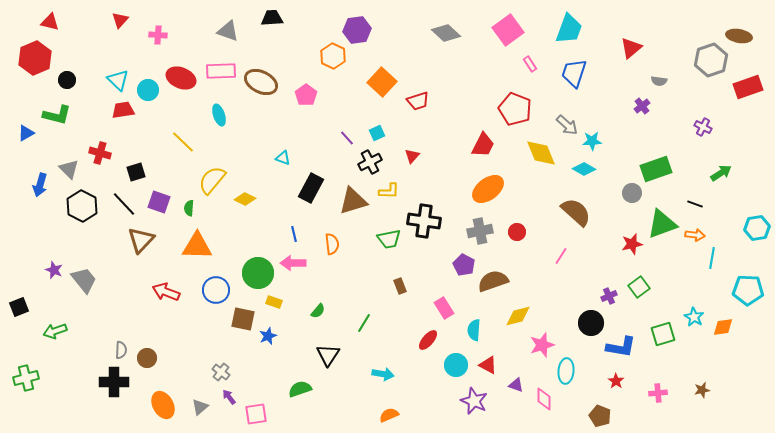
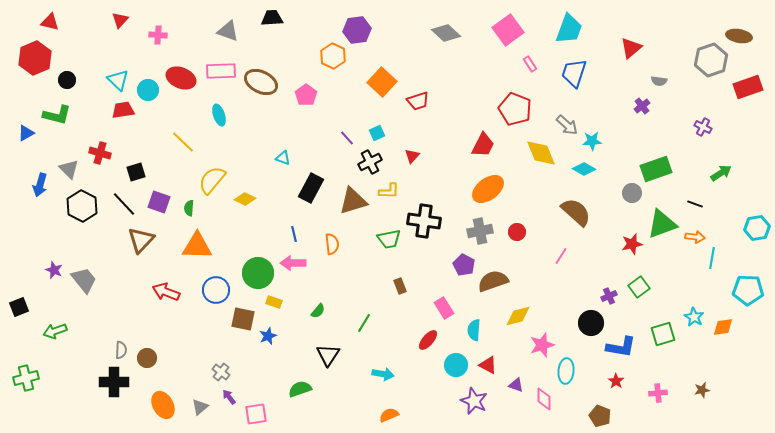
orange arrow at (695, 235): moved 2 px down
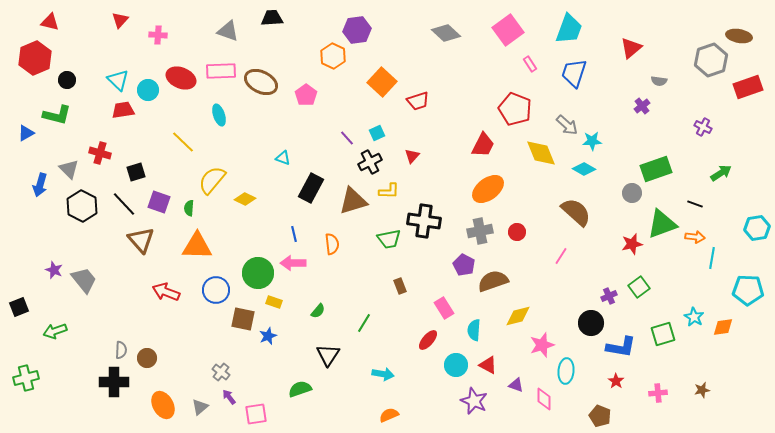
brown triangle at (141, 240): rotated 24 degrees counterclockwise
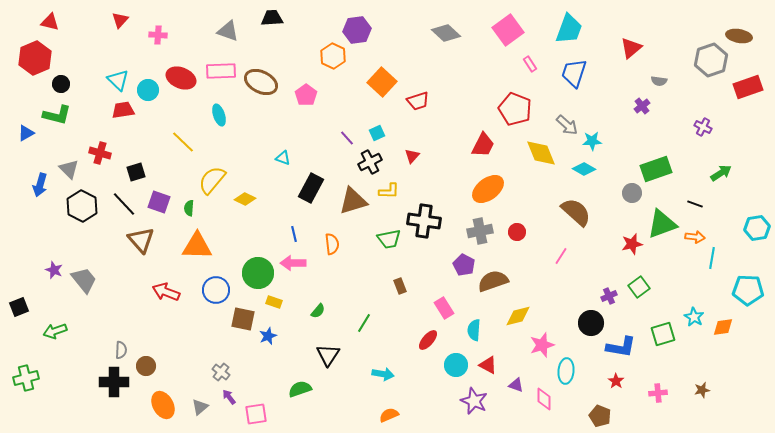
black circle at (67, 80): moved 6 px left, 4 px down
brown circle at (147, 358): moved 1 px left, 8 px down
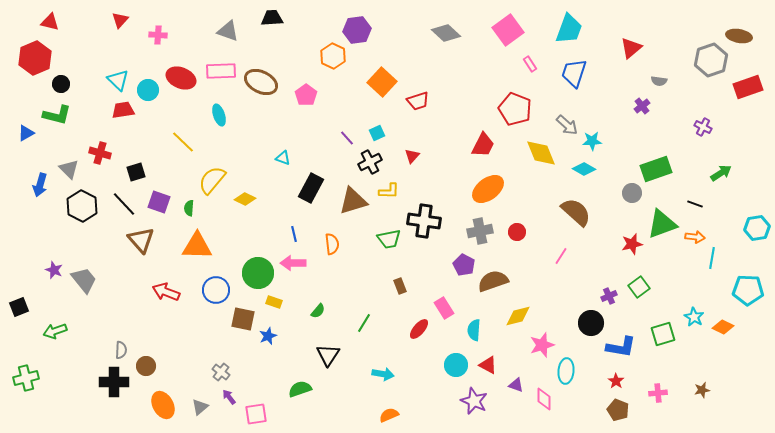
orange diamond at (723, 327): rotated 35 degrees clockwise
red ellipse at (428, 340): moved 9 px left, 11 px up
brown pentagon at (600, 416): moved 18 px right, 6 px up
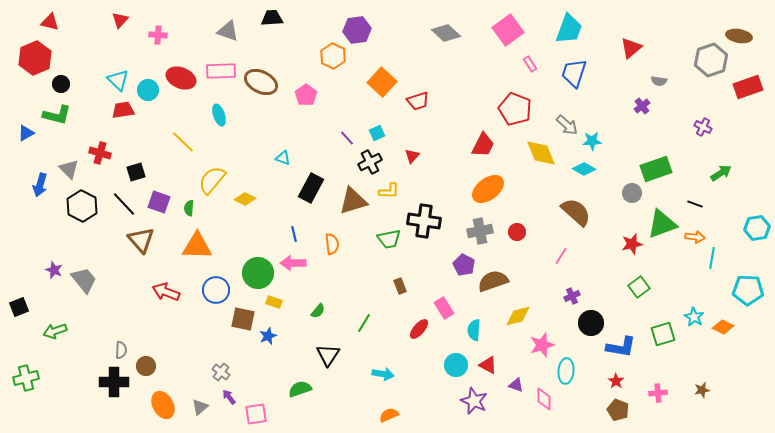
purple cross at (609, 296): moved 37 px left
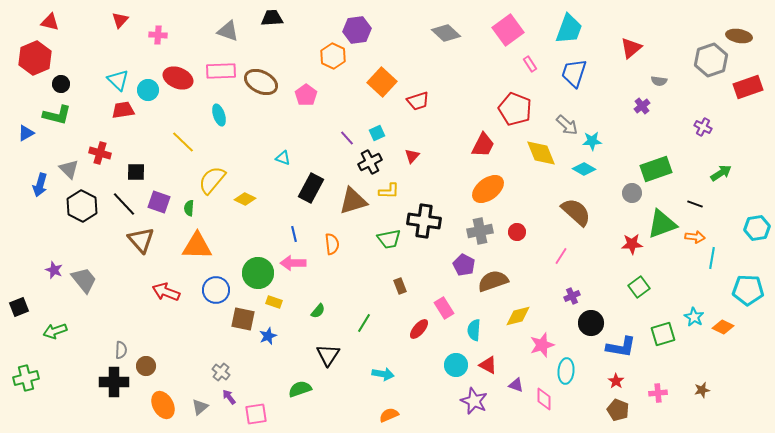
red ellipse at (181, 78): moved 3 px left
black square at (136, 172): rotated 18 degrees clockwise
red star at (632, 244): rotated 10 degrees clockwise
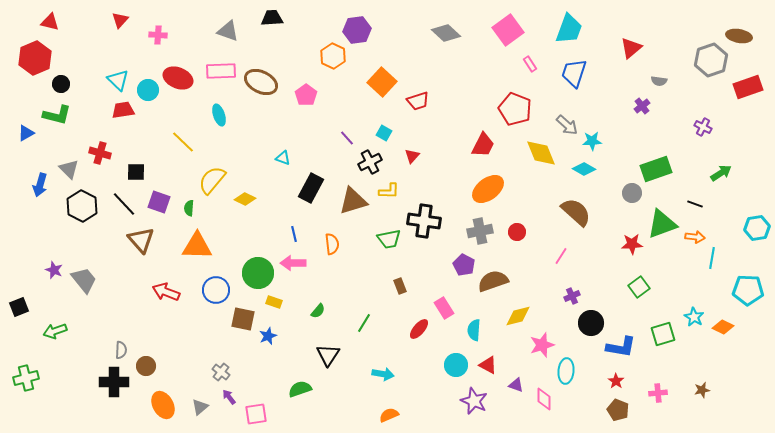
cyan square at (377, 133): moved 7 px right; rotated 35 degrees counterclockwise
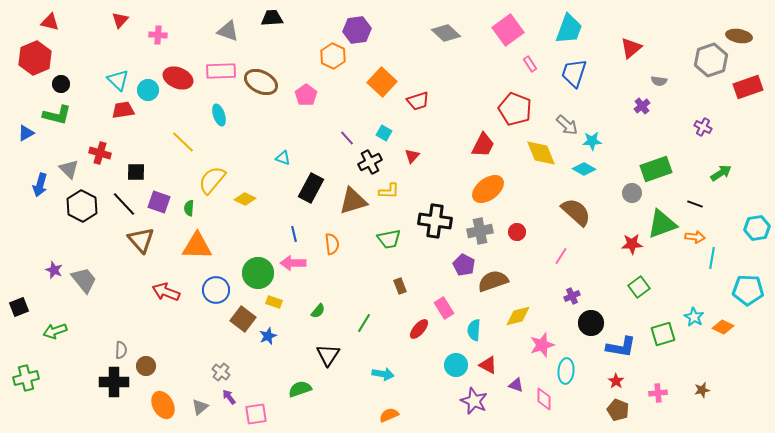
black cross at (424, 221): moved 11 px right
brown square at (243, 319): rotated 25 degrees clockwise
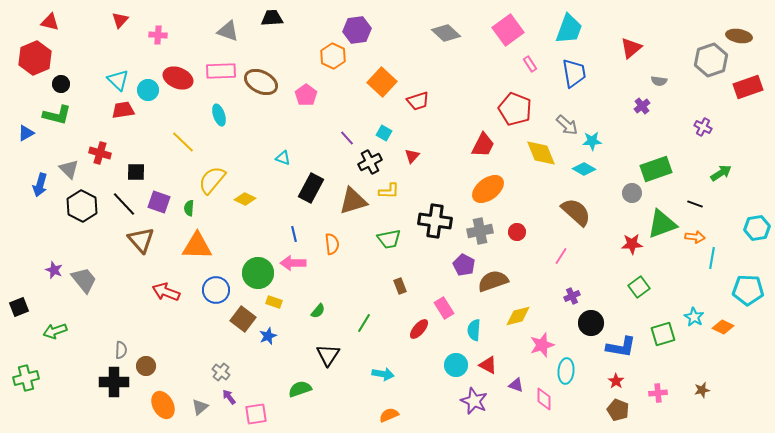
blue trapezoid at (574, 73): rotated 152 degrees clockwise
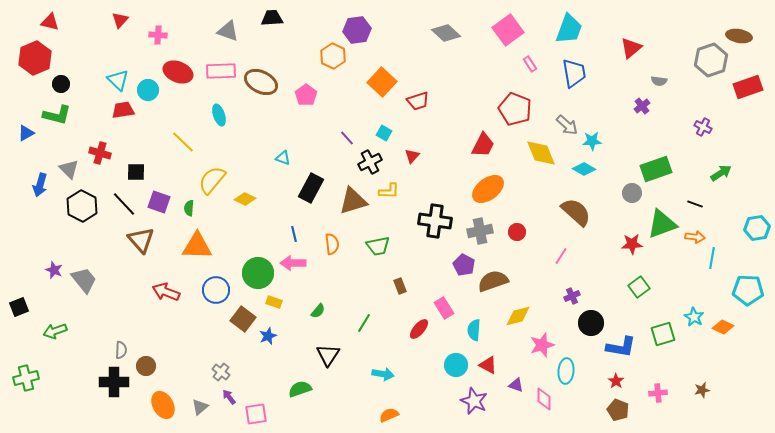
red ellipse at (178, 78): moved 6 px up
green trapezoid at (389, 239): moved 11 px left, 7 px down
